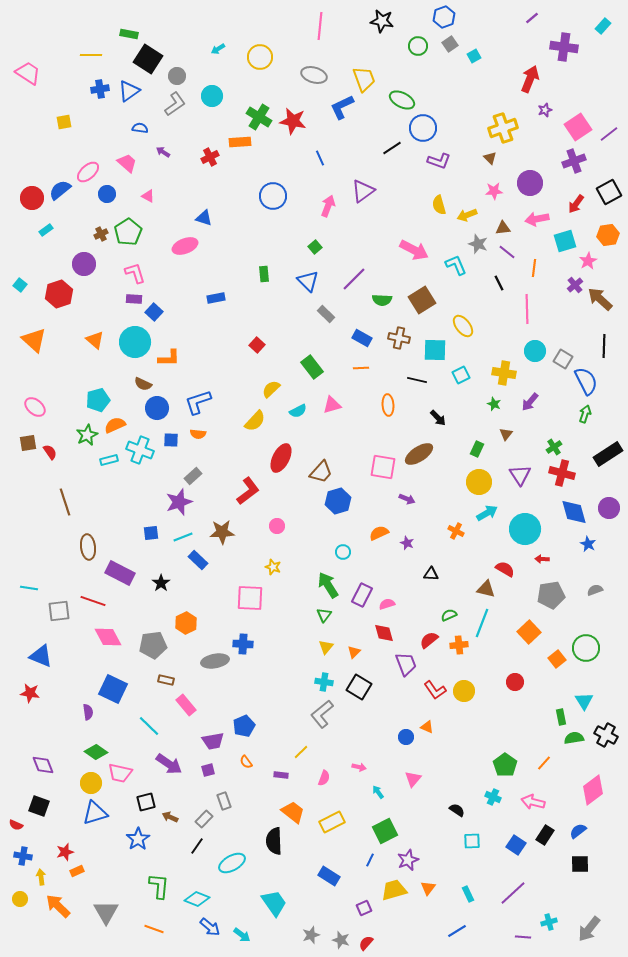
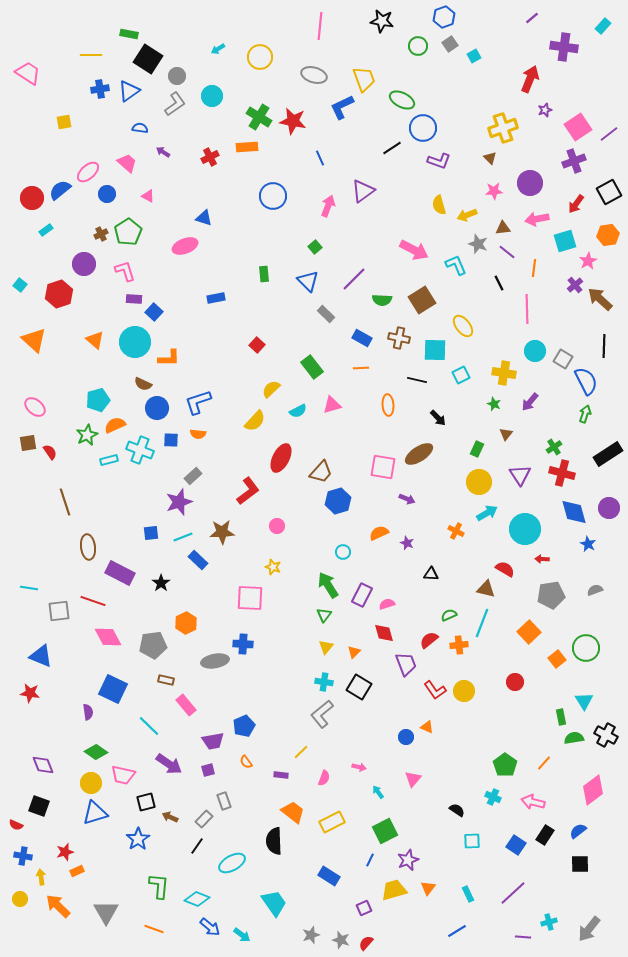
orange rectangle at (240, 142): moved 7 px right, 5 px down
pink L-shape at (135, 273): moved 10 px left, 2 px up
pink trapezoid at (120, 773): moved 3 px right, 2 px down
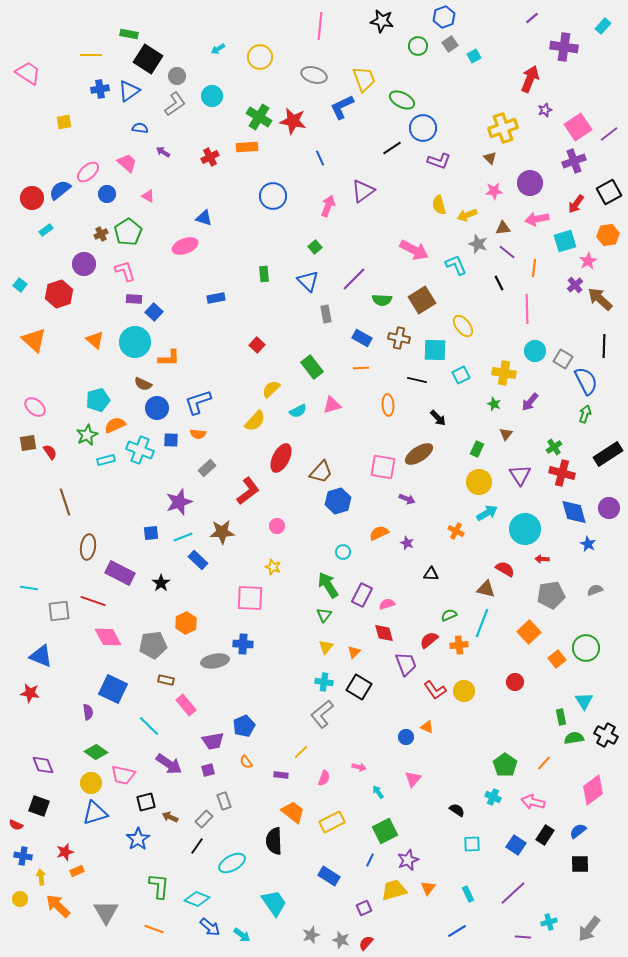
gray rectangle at (326, 314): rotated 36 degrees clockwise
cyan rectangle at (109, 460): moved 3 px left
gray rectangle at (193, 476): moved 14 px right, 8 px up
brown ellipse at (88, 547): rotated 15 degrees clockwise
cyan square at (472, 841): moved 3 px down
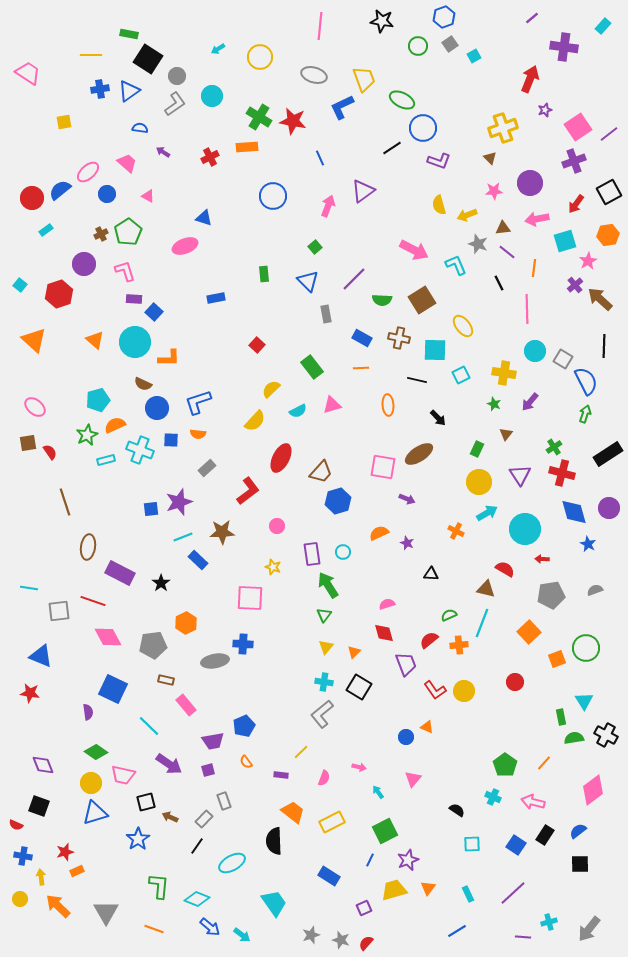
blue square at (151, 533): moved 24 px up
purple rectangle at (362, 595): moved 50 px left, 41 px up; rotated 35 degrees counterclockwise
orange square at (557, 659): rotated 18 degrees clockwise
